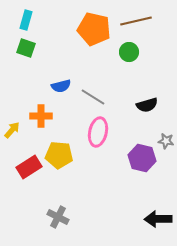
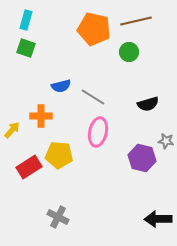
black semicircle: moved 1 px right, 1 px up
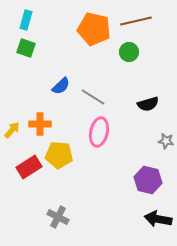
blue semicircle: rotated 30 degrees counterclockwise
orange cross: moved 1 px left, 8 px down
pink ellipse: moved 1 px right
purple hexagon: moved 6 px right, 22 px down
black arrow: rotated 12 degrees clockwise
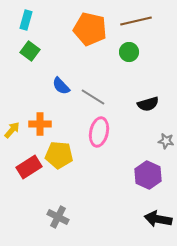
orange pentagon: moved 4 px left
green square: moved 4 px right, 3 px down; rotated 18 degrees clockwise
blue semicircle: rotated 90 degrees clockwise
purple hexagon: moved 5 px up; rotated 12 degrees clockwise
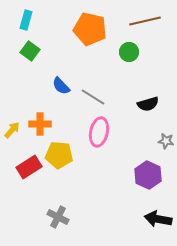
brown line: moved 9 px right
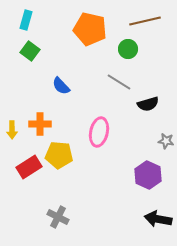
green circle: moved 1 px left, 3 px up
gray line: moved 26 px right, 15 px up
yellow arrow: rotated 138 degrees clockwise
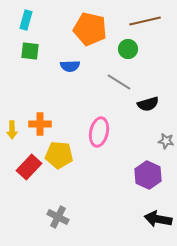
green square: rotated 30 degrees counterclockwise
blue semicircle: moved 9 px right, 20 px up; rotated 48 degrees counterclockwise
red rectangle: rotated 15 degrees counterclockwise
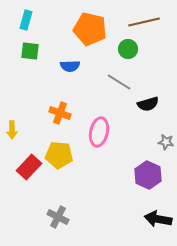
brown line: moved 1 px left, 1 px down
orange cross: moved 20 px right, 11 px up; rotated 20 degrees clockwise
gray star: moved 1 px down
